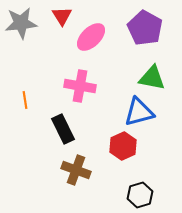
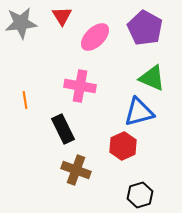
pink ellipse: moved 4 px right
green triangle: rotated 12 degrees clockwise
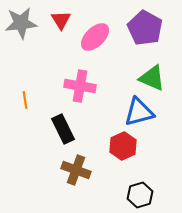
red triangle: moved 1 px left, 4 px down
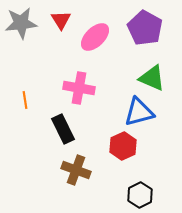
pink cross: moved 1 px left, 2 px down
black hexagon: rotated 10 degrees counterclockwise
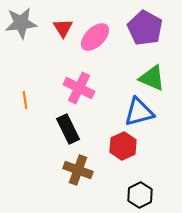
red triangle: moved 2 px right, 8 px down
pink cross: rotated 16 degrees clockwise
black rectangle: moved 5 px right
brown cross: moved 2 px right
